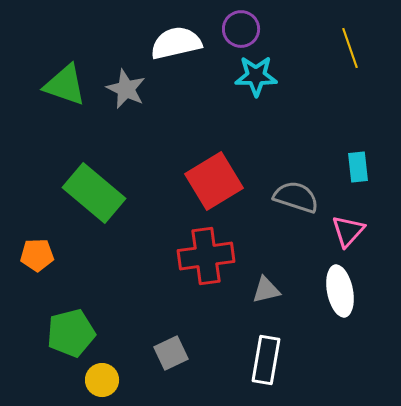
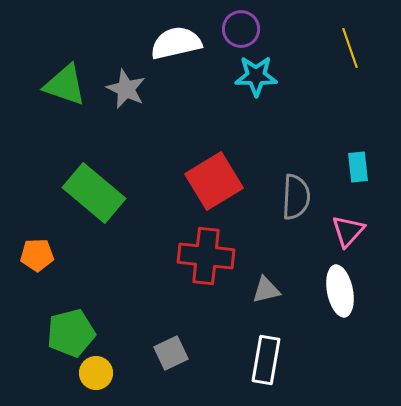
gray semicircle: rotated 75 degrees clockwise
red cross: rotated 14 degrees clockwise
yellow circle: moved 6 px left, 7 px up
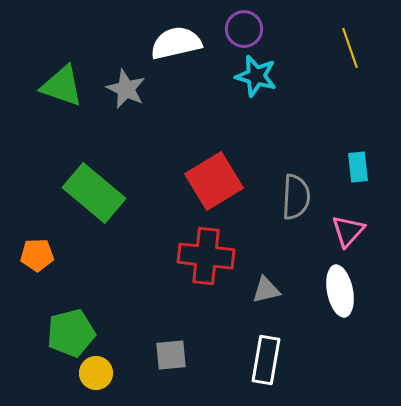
purple circle: moved 3 px right
cyan star: rotated 15 degrees clockwise
green triangle: moved 3 px left, 1 px down
gray square: moved 2 px down; rotated 20 degrees clockwise
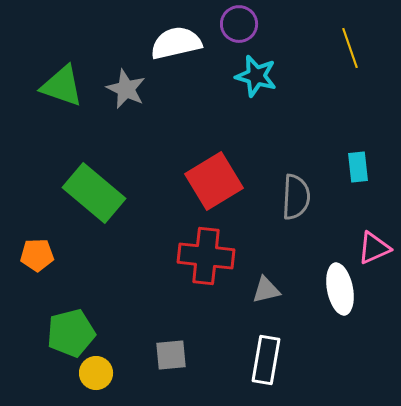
purple circle: moved 5 px left, 5 px up
pink triangle: moved 26 px right, 17 px down; rotated 24 degrees clockwise
white ellipse: moved 2 px up
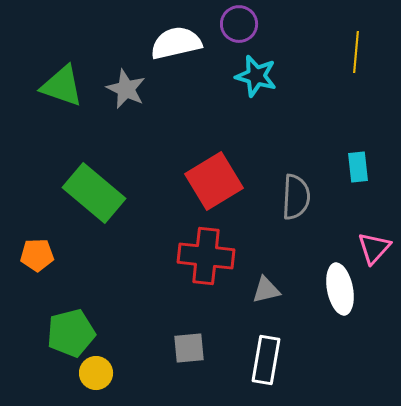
yellow line: moved 6 px right, 4 px down; rotated 24 degrees clockwise
pink triangle: rotated 24 degrees counterclockwise
gray square: moved 18 px right, 7 px up
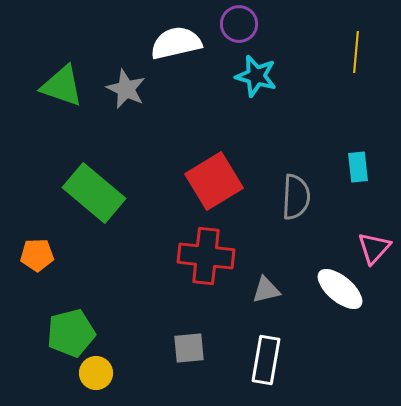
white ellipse: rotated 39 degrees counterclockwise
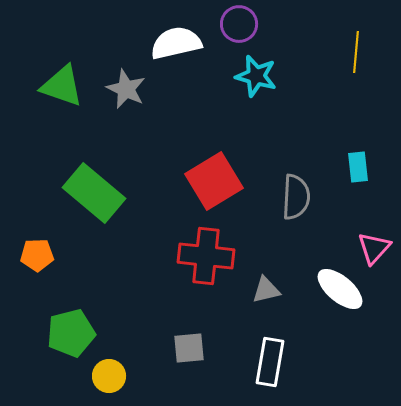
white rectangle: moved 4 px right, 2 px down
yellow circle: moved 13 px right, 3 px down
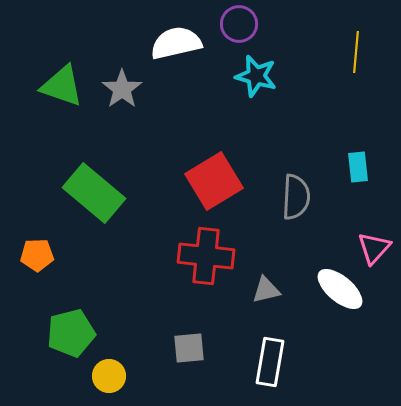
gray star: moved 4 px left; rotated 12 degrees clockwise
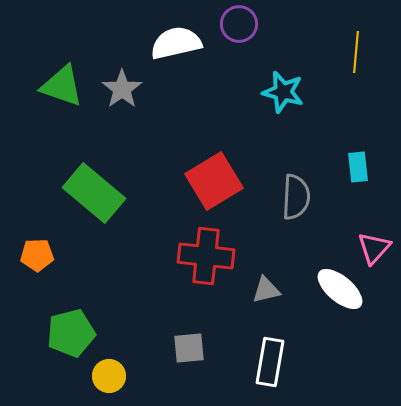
cyan star: moved 27 px right, 16 px down
